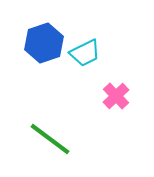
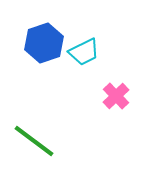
cyan trapezoid: moved 1 px left, 1 px up
green line: moved 16 px left, 2 px down
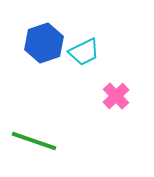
green line: rotated 18 degrees counterclockwise
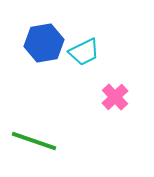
blue hexagon: rotated 9 degrees clockwise
pink cross: moved 1 px left, 1 px down
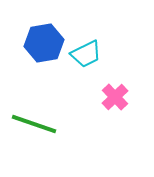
cyan trapezoid: moved 2 px right, 2 px down
green line: moved 17 px up
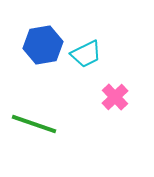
blue hexagon: moved 1 px left, 2 px down
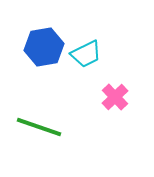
blue hexagon: moved 1 px right, 2 px down
green line: moved 5 px right, 3 px down
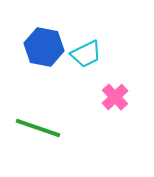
blue hexagon: rotated 21 degrees clockwise
green line: moved 1 px left, 1 px down
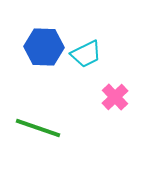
blue hexagon: rotated 9 degrees counterclockwise
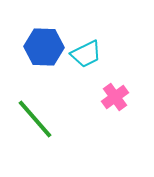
pink cross: rotated 8 degrees clockwise
green line: moved 3 px left, 9 px up; rotated 30 degrees clockwise
